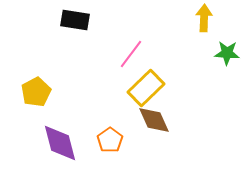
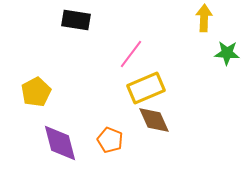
black rectangle: moved 1 px right
yellow rectangle: rotated 21 degrees clockwise
orange pentagon: rotated 15 degrees counterclockwise
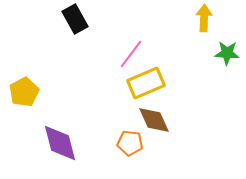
black rectangle: moved 1 px left, 1 px up; rotated 52 degrees clockwise
yellow rectangle: moved 5 px up
yellow pentagon: moved 12 px left
orange pentagon: moved 20 px right, 3 px down; rotated 15 degrees counterclockwise
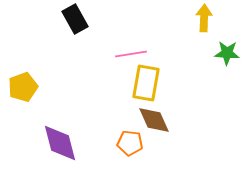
pink line: rotated 44 degrees clockwise
yellow rectangle: rotated 57 degrees counterclockwise
yellow pentagon: moved 1 px left, 5 px up; rotated 8 degrees clockwise
